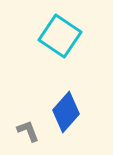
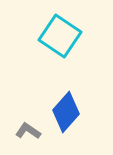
gray L-shape: rotated 35 degrees counterclockwise
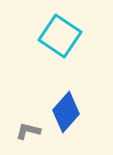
gray L-shape: rotated 20 degrees counterclockwise
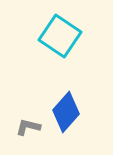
gray L-shape: moved 4 px up
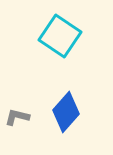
gray L-shape: moved 11 px left, 10 px up
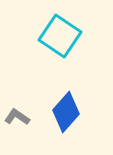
gray L-shape: rotated 20 degrees clockwise
